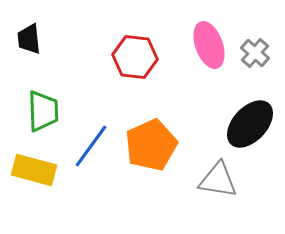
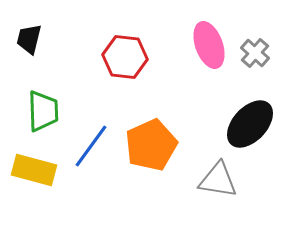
black trapezoid: rotated 20 degrees clockwise
red hexagon: moved 10 px left
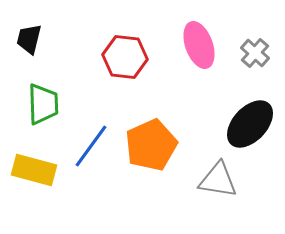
pink ellipse: moved 10 px left
green trapezoid: moved 7 px up
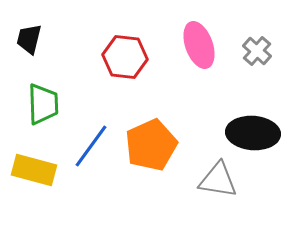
gray cross: moved 2 px right, 2 px up
black ellipse: moved 3 px right, 9 px down; rotated 51 degrees clockwise
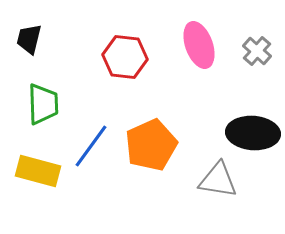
yellow rectangle: moved 4 px right, 1 px down
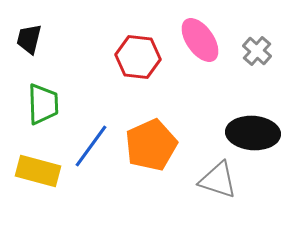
pink ellipse: moved 1 px right, 5 px up; rotated 15 degrees counterclockwise
red hexagon: moved 13 px right
gray triangle: rotated 9 degrees clockwise
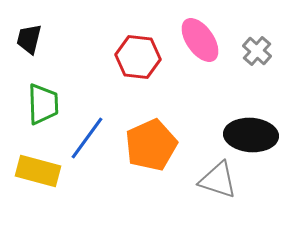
black ellipse: moved 2 px left, 2 px down
blue line: moved 4 px left, 8 px up
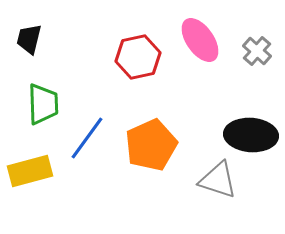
red hexagon: rotated 18 degrees counterclockwise
yellow rectangle: moved 8 px left; rotated 30 degrees counterclockwise
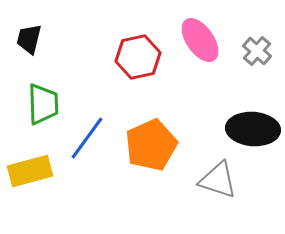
black ellipse: moved 2 px right, 6 px up
